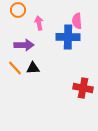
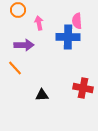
black triangle: moved 9 px right, 27 px down
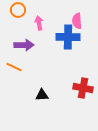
orange line: moved 1 px left, 1 px up; rotated 21 degrees counterclockwise
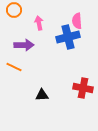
orange circle: moved 4 px left
blue cross: rotated 15 degrees counterclockwise
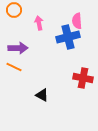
purple arrow: moved 6 px left, 3 px down
red cross: moved 10 px up
black triangle: rotated 32 degrees clockwise
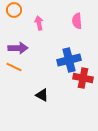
blue cross: moved 1 px right, 23 px down
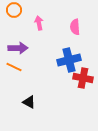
pink semicircle: moved 2 px left, 6 px down
black triangle: moved 13 px left, 7 px down
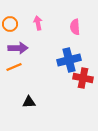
orange circle: moved 4 px left, 14 px down
pink arrow: moved 1 px left
orange line: rotated 49 degrees counterclockwise
black triangle: rotated 32 degrees counterclockwise
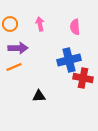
pink arrow: moved 2 px right, 1 px down
black triangle: moved 10 px right, 6 px up
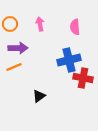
black triangle: rotated 32 degrees counterclockwise
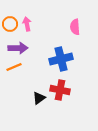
pink arrow: moved 13 px left
blue cross: moved 8 px left, 1 px up
red cross: moved 23 px left, 12 px down
black triangle: moved 2 px down
